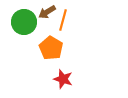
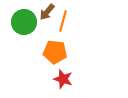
brown arrow: rotated 18 degrees counterclockwise
orange line: moved 1 px down
orange pentagon: moved 4 px right, 4 px down; rotated 25 degrees counterclockwise
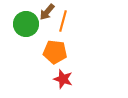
green circle: moved 2 px right, 2 px down
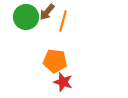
green circle: moved 7 px up
orange pentagon: moved 9 px down
red star: moved 3 px down
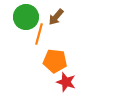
brown arrow: moved 9 px right, 5 px down
orange line: moved 24 px left, 13 px down
red star: moved 3 px right
